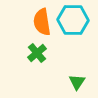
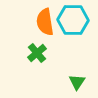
orange semicircle: moved 3 px right
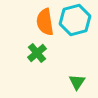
cyan hexagon: moved 2 px right; rotated 16 degrees counterclockwise
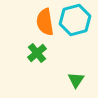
green triangle: moved 1 px left, 2 px up
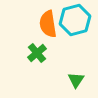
orange semicircle: moved 3 px right, 2 px down
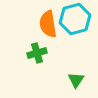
cyan hexagon: moved 1 px up
green cross: rotated 24 degrees clockwise
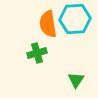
cyan hexagon: rotated 12 degrees clockwise
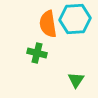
green cross: rotated 30 degrees clockwise
